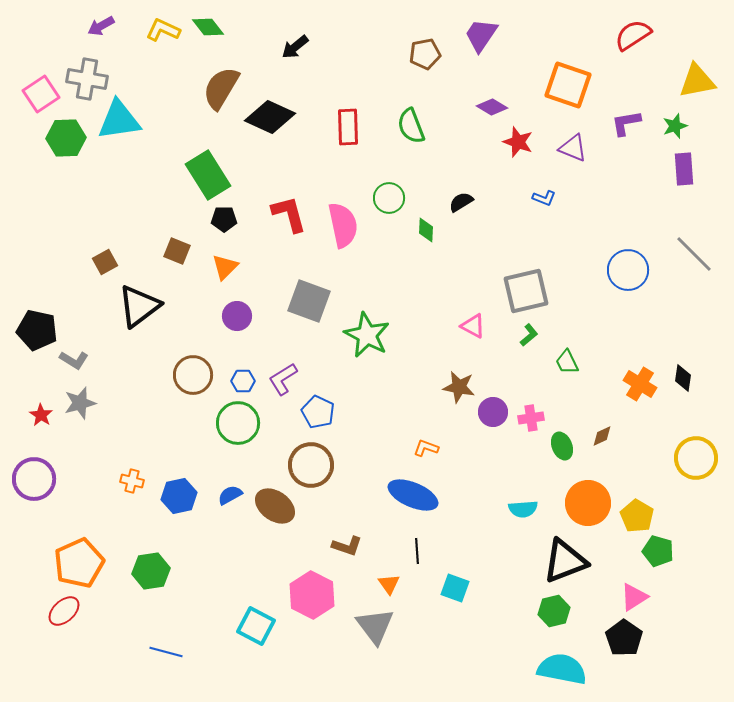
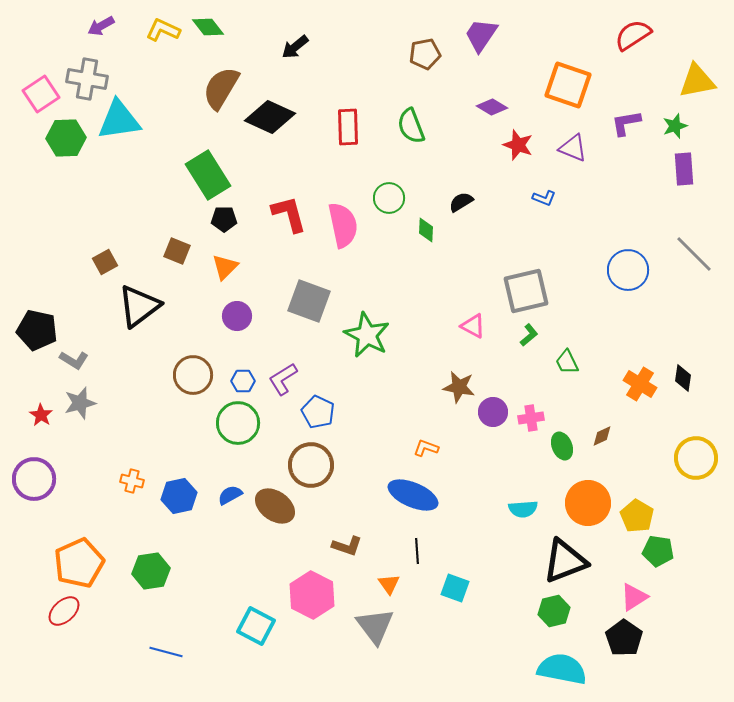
red star at (518, 142): moved 3 px down
green pentagon at (658, 551): rotated 8 degrees counterclockwise
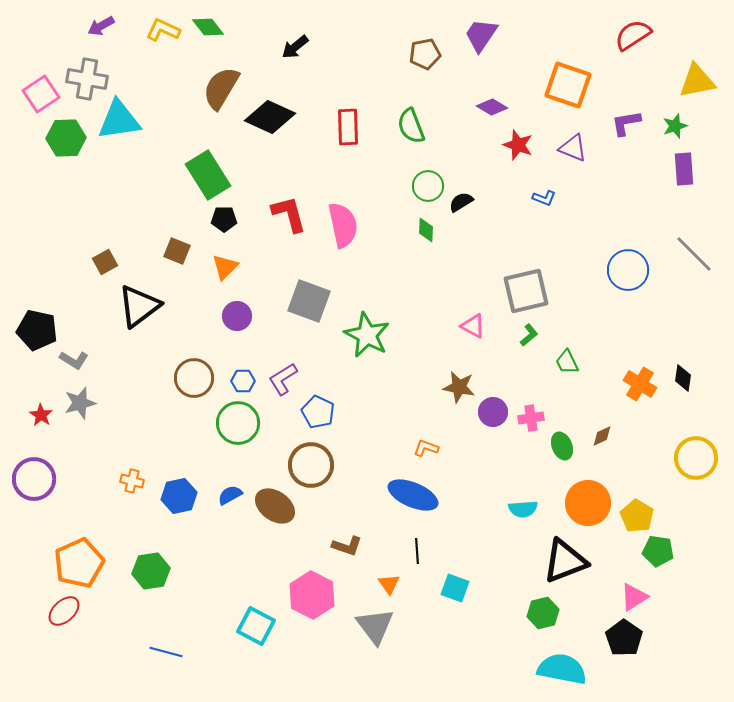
green circle at (389, 198): moved 39 px right, 12 px up
brown circle at (193, 375): moved 1 px right, 3 px down
green hexagon at (554, 611): moved 11 px left, 2 px down
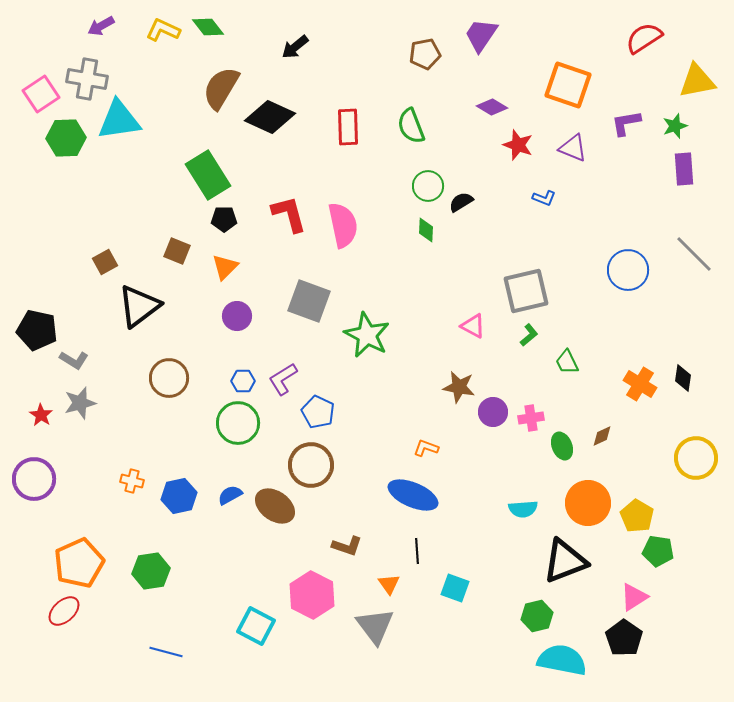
red semicircle at (633, 35): moved 11 px right, 3 px down
brown circle at (194, 378): moved 25 px left
green hexagon at (543, 613): moved 6 px left, 3 px down
cyan semicircle at (562, 669): moved 9 px up
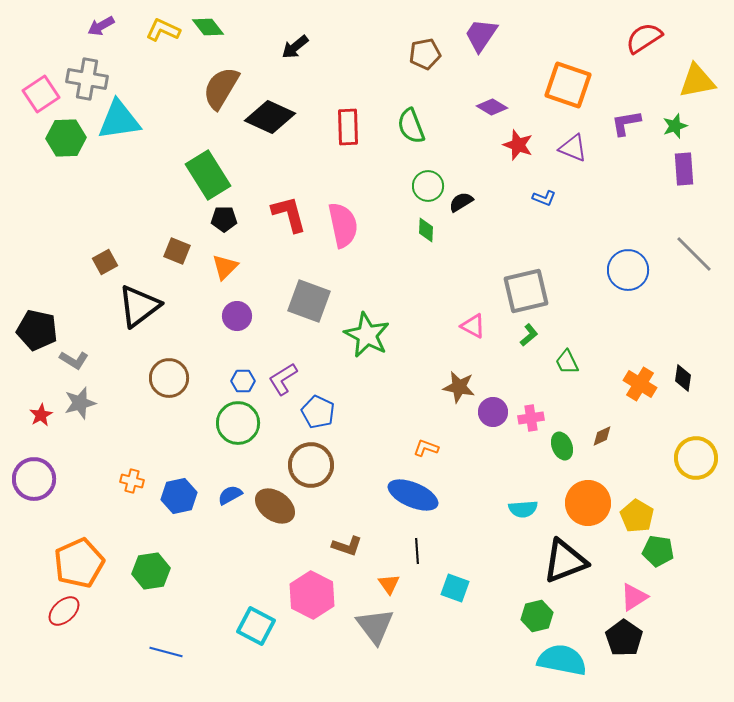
red star at (41, 415): rotated 10 degrees clockwise
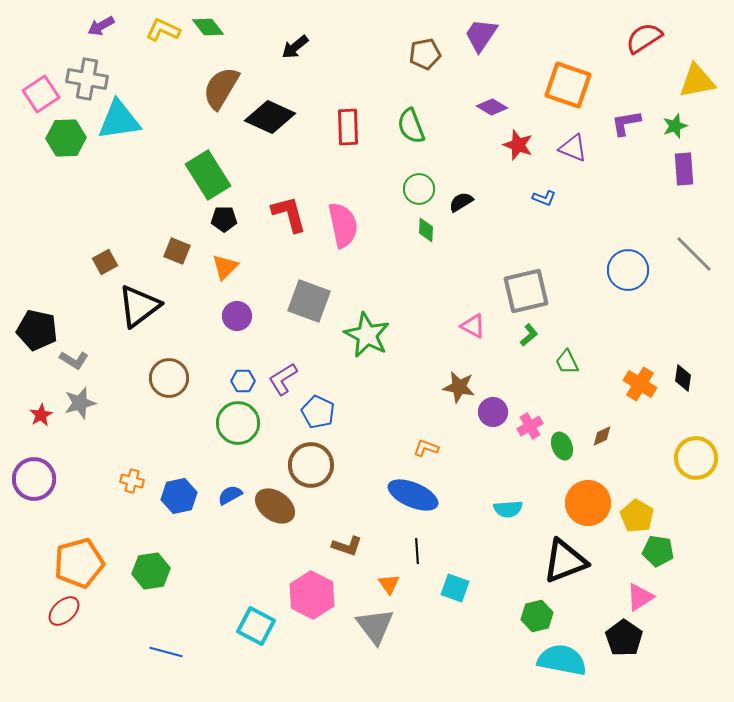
green circle at (428, 186): moved 9 px left, 3 px down
pink cross at (531, 418): moved 1 px left, 8 px down; rotated 20 degrees counterclockwise
cyan semicircle at (523, 509): moved 15 px left
orange pentagon at (79, 563): rotated 9 degrees clockwise
pink triangle at (634, 597): moved 6 px right
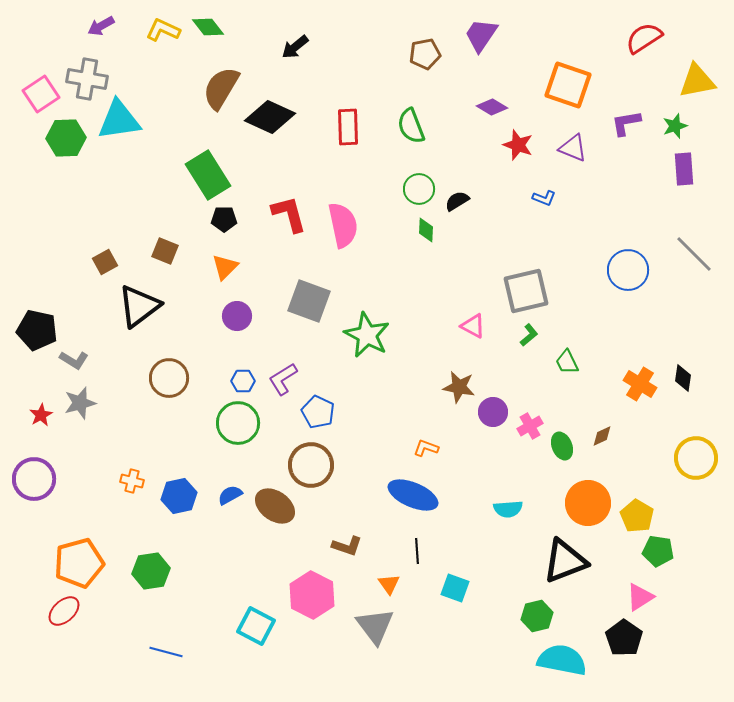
black semicircle at (461, 202): moved 4 px left, 1 px up
brown square at (177, 251): moved 12 px left
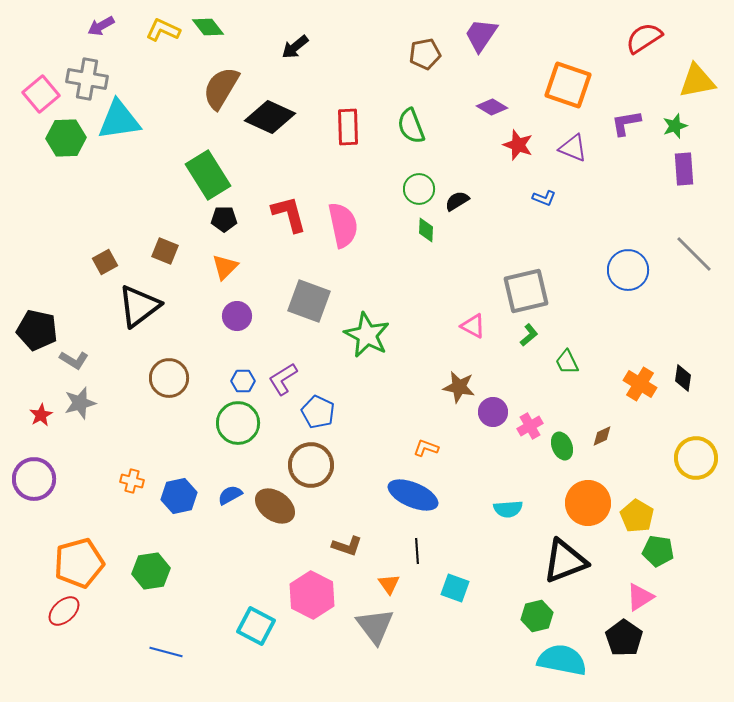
pink square at (41, 94): rotated 6 degrees counterclockwise
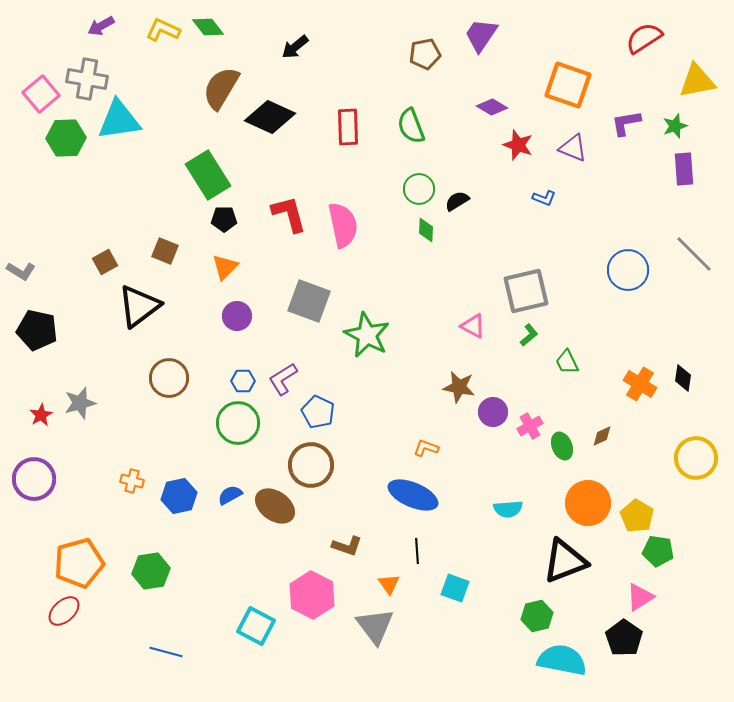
gray L-shape at (74, 360): moved 53 px left, 89 px up
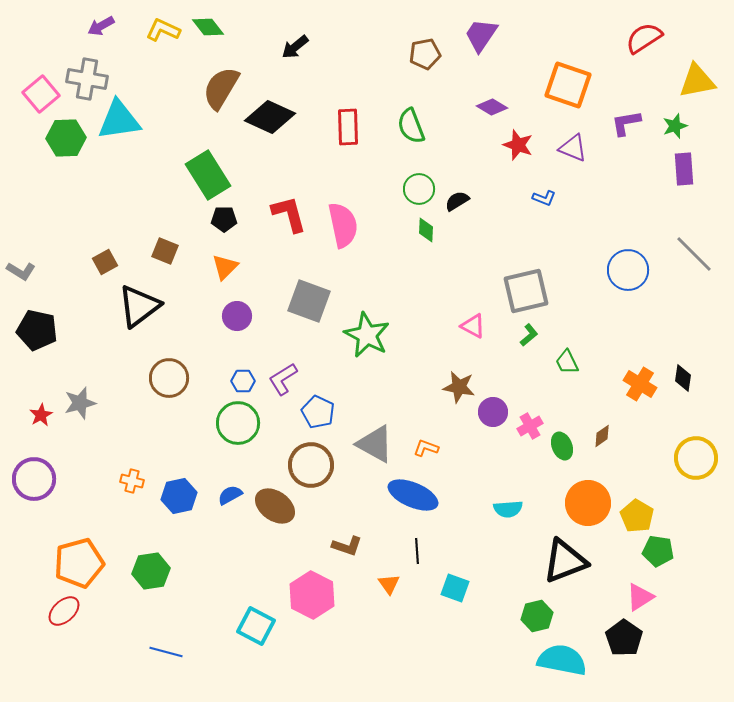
brown diamond at (602, 436): rotated 10 degrees counterclockwise
gray triangle at (375, 626): moved 182 px up; rotated 24 degrees counterclockwise
